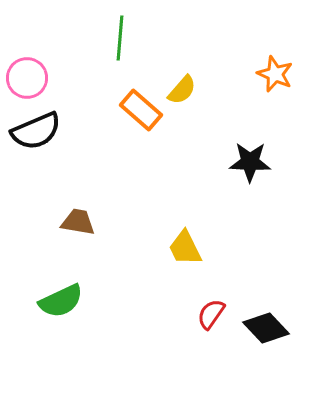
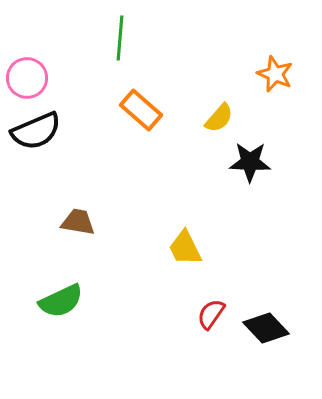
yellow semicircle: moved 37 px right, 28 px down
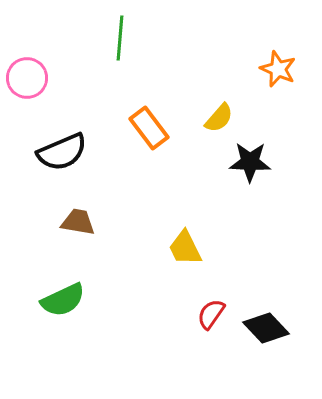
orange star: moved 3 px right, 5 px up
orange rectangle: moved 8 px right, 18 px down; rotated 12 degrees clockwise
black semicircle: moved 26 px right, 21 px down
green semicircle: moved 2 px right, 1 px up
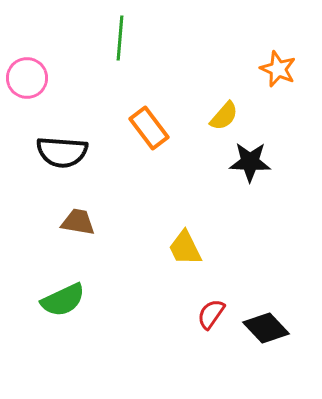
yellow semicircle: moved 5 px right, 2 px up
black semicircle: rotated 27 degrees clockwise
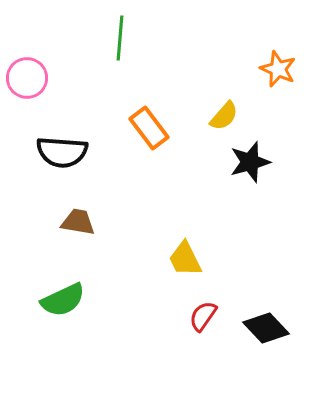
black star: rotated 18 degrees counterclockwise
yellow trapezoid: moved 11 px down
red semicircle: moved 8 px left, 2 px down
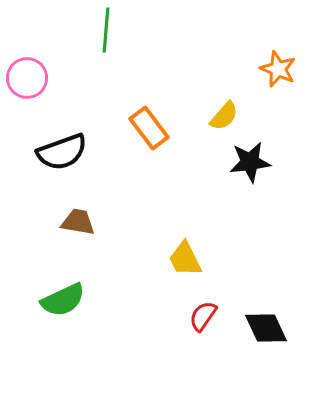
green line: moved 14 px left, 8 px up
black semicircle: rotated 24 degrees counterclockwise
black star: rotated 9 degrees clockwise
black diamond: rotated 18 degrees clockwise
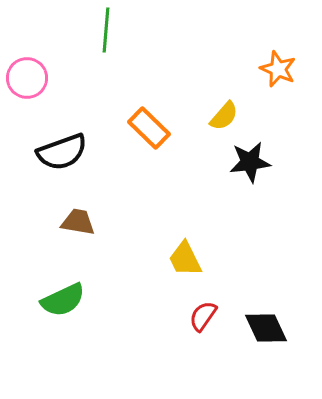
orange rectangle: rotated 9 degrees counterclockwise
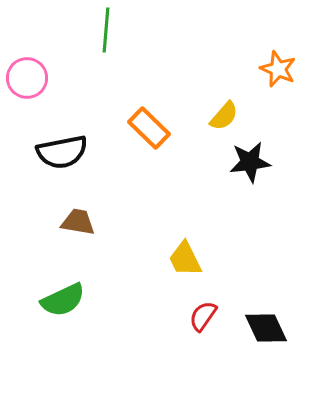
black semicircle: rotated 9 degrees clockwise
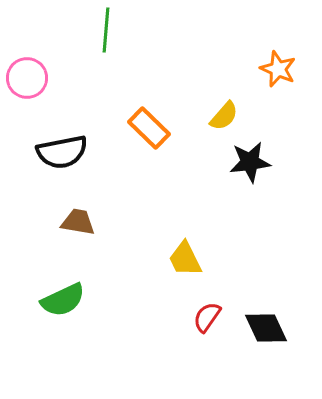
red semicircle: moved 4 px right, 1 px down
